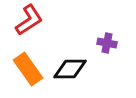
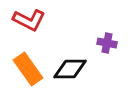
red L-shape: rotated 60 degrees clockwise
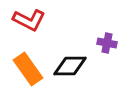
black diamond: moved 3 px up
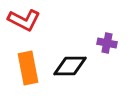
red L-shape: moved 5 px left
orange rectangle: moved 1 px up; rotated 24 degrees clockwise
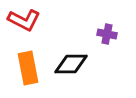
purple cross: moved 9 px up
black diamond: moved 1 px right, 2 px up
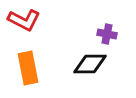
black diamond: moved 19 px right
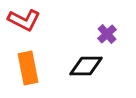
purple cross: rotated 36 degrees clockwise
black diamond: moved 4 px left, 2 px down
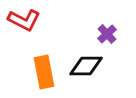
orange rectangle: moved 16 px right, 4 px down
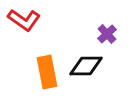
red L-shape: rotated 8 degrees clockwise
orange rectangle: moved 3 px right
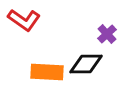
black diamond: moved 2 px up
orange rectangle: rotated 76 degrees counterclockwise
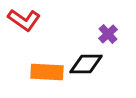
purple cross: moved 1 px right
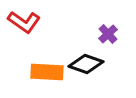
red L-shape: moved 2 px down
black diamond: rotated 20 degrees clockwise
